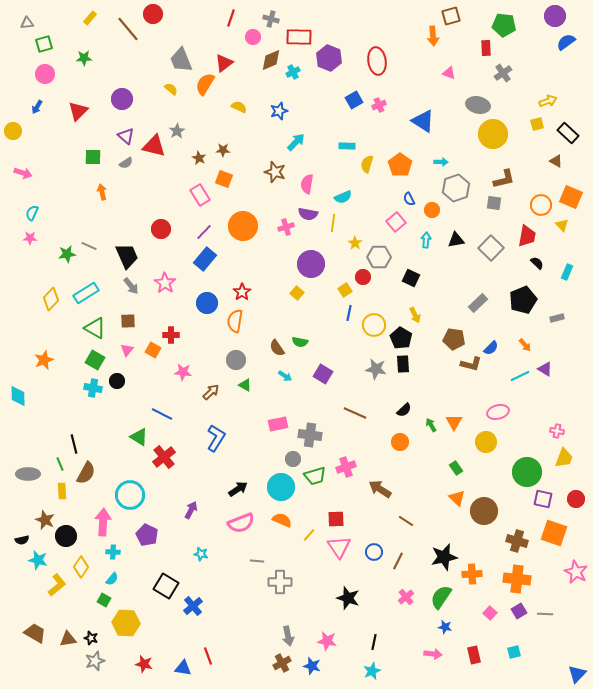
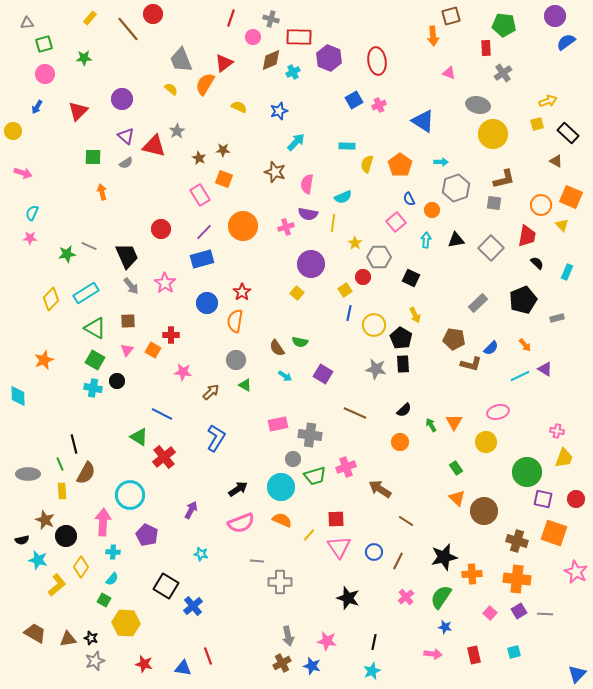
blue rectangle at (205, 259): moved 3 px left; rotated 35 degrees clockwise
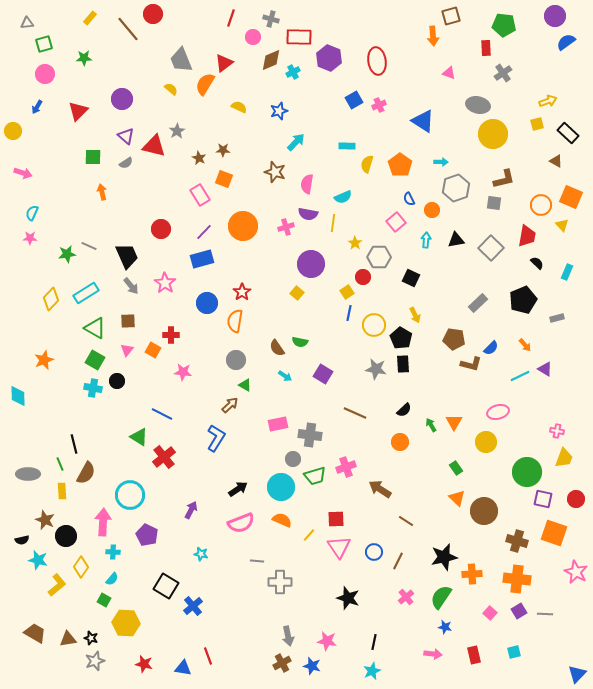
yellow square at (345, 290): moved 2 px right, 2 px down
brown arrow at (211, 392): moved 19 px right, 13 px down
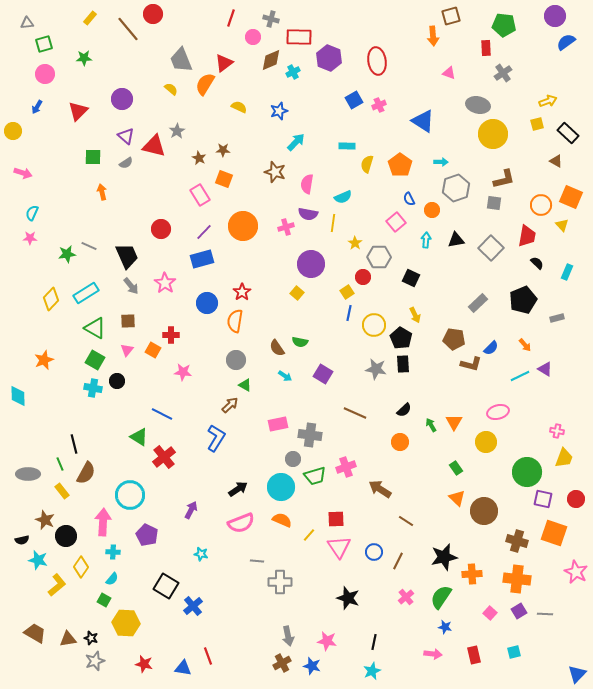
yellow rectangle at (62, 491): rotated 35 degrees counterclockwise
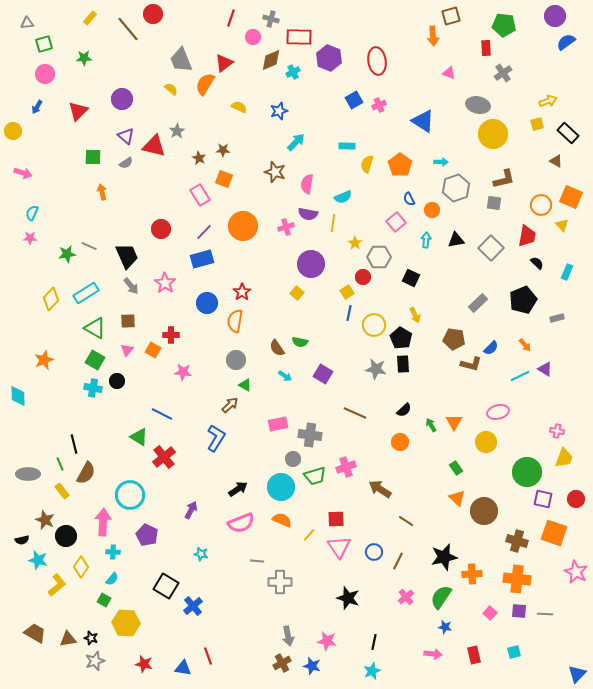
purple square at (519, 611): rotated 35 degrees clockwise
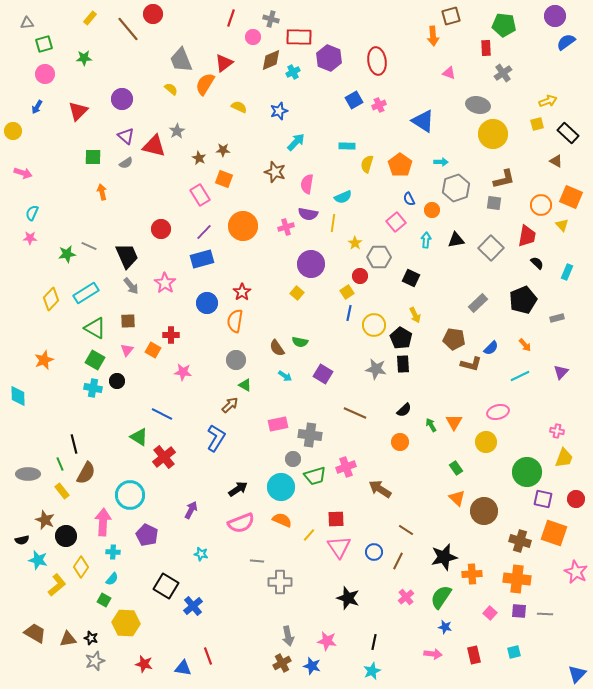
red circle at (363, 277): moved 3 px left, 1 px up
purple triangle at (545, 369): moved 16 px right, 3 px down; rotated 42 degrees clockwise
brown line at (406, 521): moved 9 px down
brown cross at (517, 541): moved 3 px right
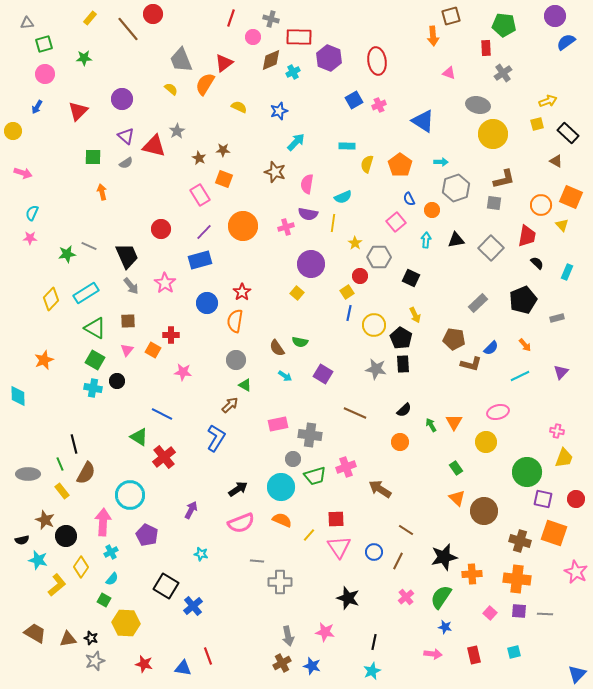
blue rectangle at (202, 259): moved 2 px left, 1 px down
cyan cross at (113, 552): moved 2 px left; rotated 32 degrees counterclockwise
pink star at (327, 641): moved 2 px left, 9 px up
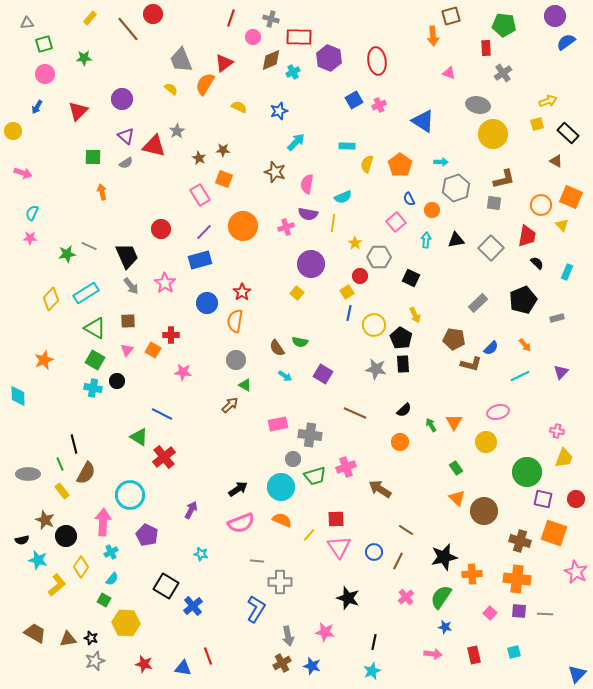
blue L-shape at (216, 438): moved 40 px right, 171 px down
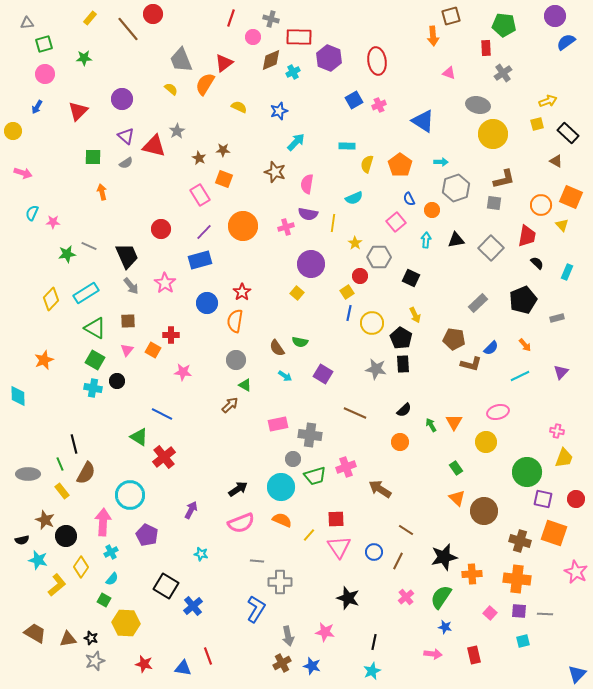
cyan semicircle at (343, 197): moved 11 px right, 1 px down
pink star at (30, 238): moved 23 px right, 16 px up
yellow circle at (374, 325): moved 2 px left, 2 px up
cyan square at (514, 652): moved 9 px right, 11 px up
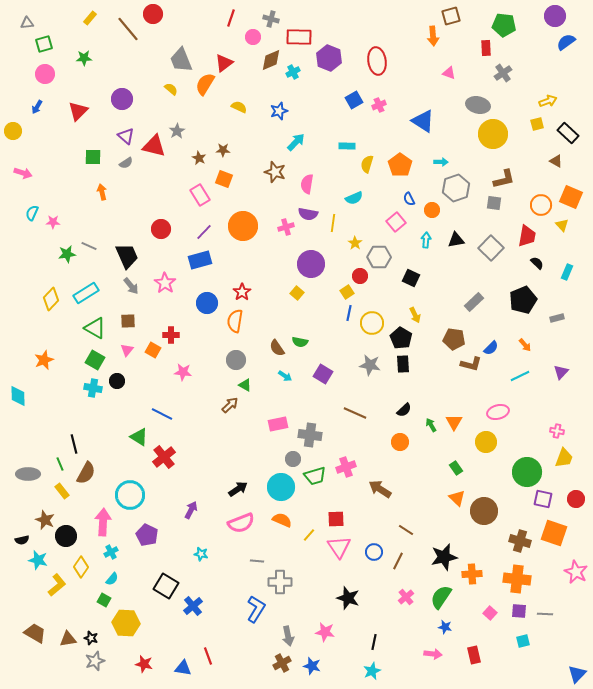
gray rectangle at (478, 303): moved 4 px left, 1 px up
gray star at (376, 369): moved 6 px left, 4 px up
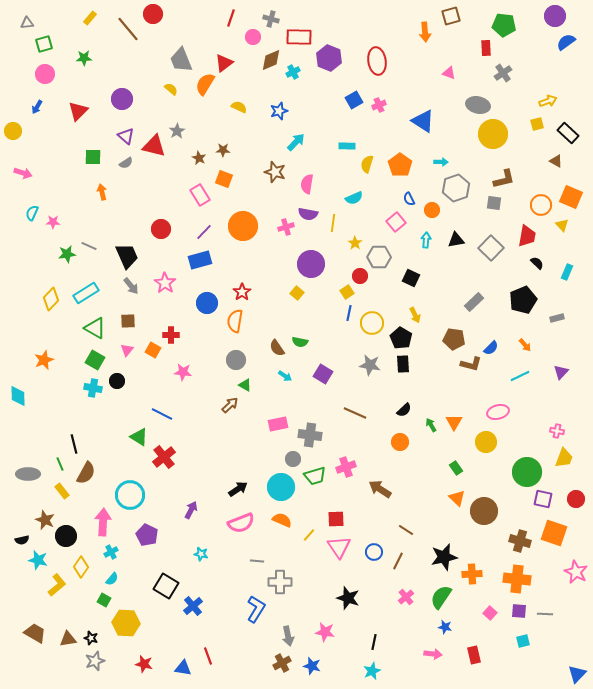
orange arrow at (433, 36): moved 8 px left, 4 px up
